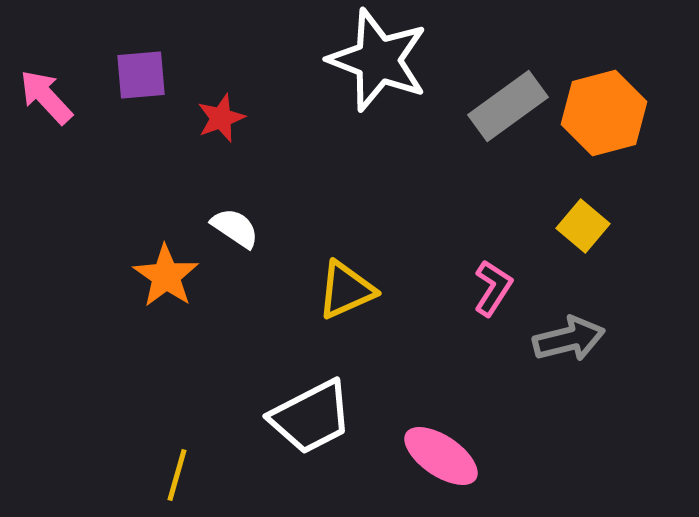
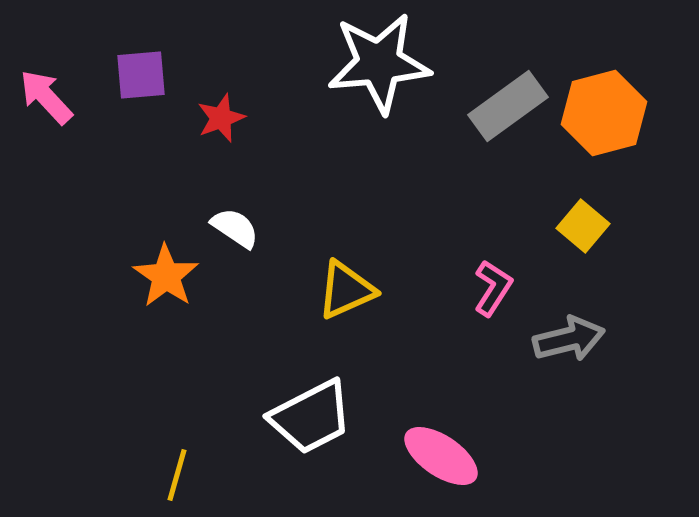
white star: moved 1 px right, 3 px down; rotated 26 degrees counterclockwise
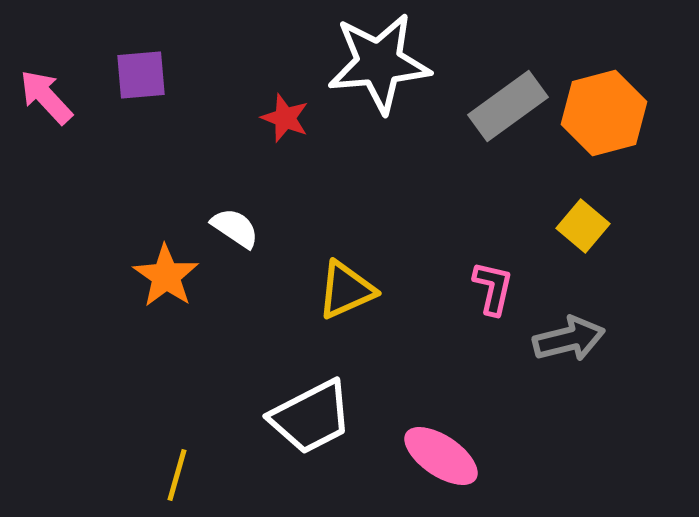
red star: moved 64 px right; rotated 30 degrees counterclockwise
pink L-shape: rotated 20 degrees counterclockwise
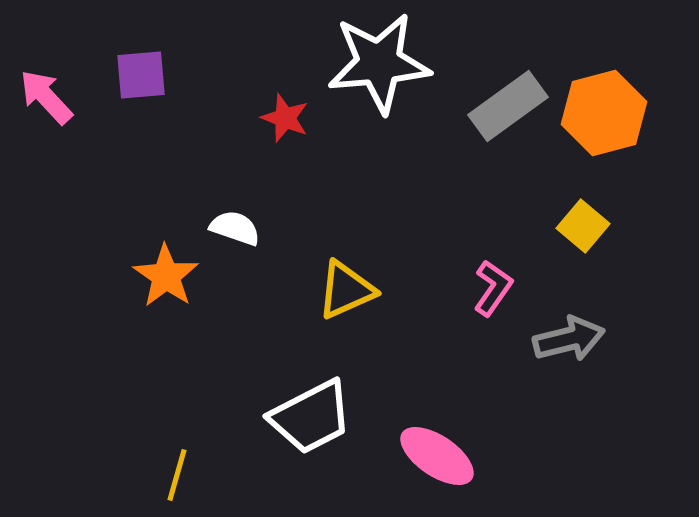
white semicircle: rotated 15 degrees counterclockwise
pink L-shape: rotated 22 degrees clockwise
pink ellipse: moved 4 px left
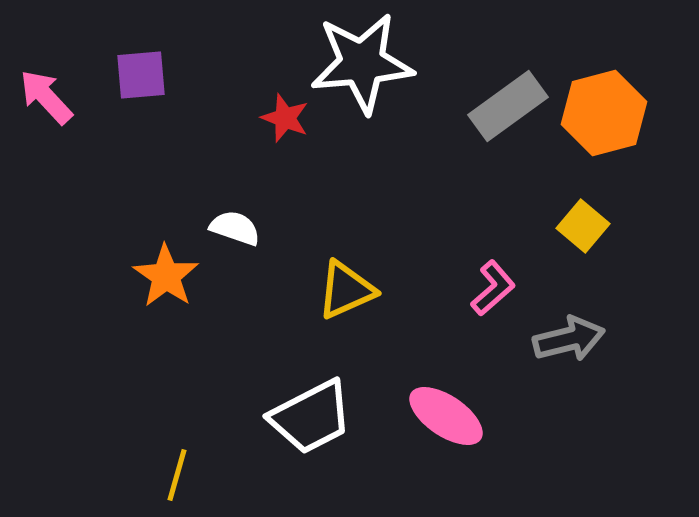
white star: moved 17 px left
pink L-shape: rotated 14 degrees clockwise
pink ellipse: moved 9 px right, 40 px up
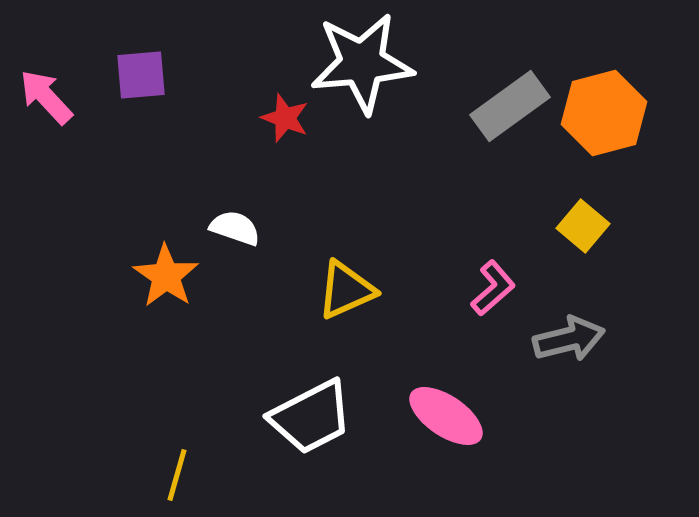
gray rectangle: moved 2 px right
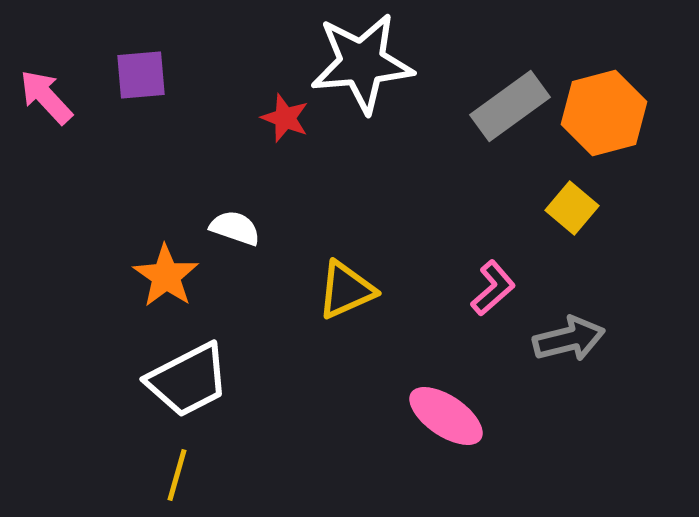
yellow square: moved 11 px left, 18 px up
white trapezoid: moved 123 px left, 37 px up
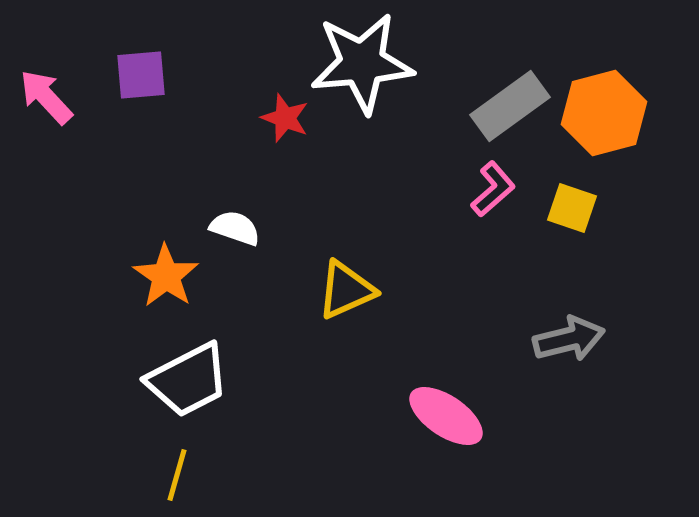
yellow square: rotated 21 degrees counterclockwise
pink L-shape: moved 99 px up
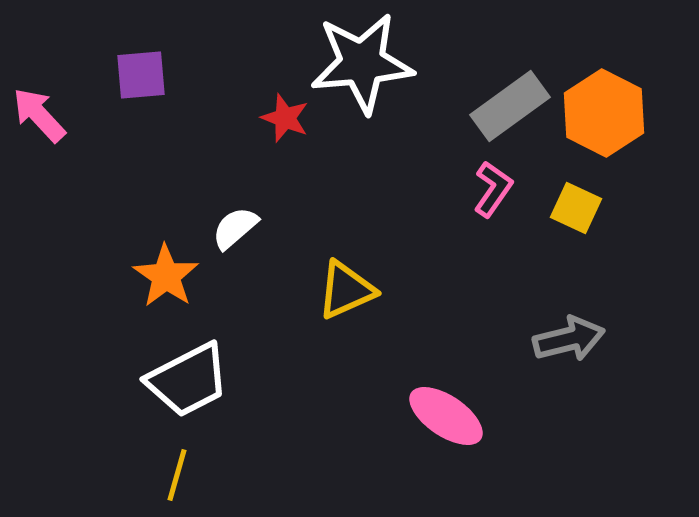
pink arrow: moved 7 px left, 18 px down
orange hexagon: rotated 18 degrees counterclockwise
pink L-shape: rotated 14 degrees counterclockwise
yellow square: moved 4 px right; rotated 6 degrees clockwise
white semicircle: rotated 60 degrees counterclockwise
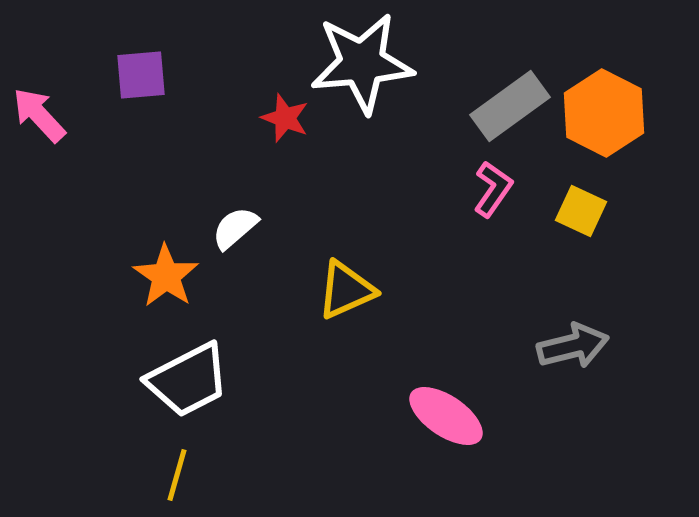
yellow square: moved 5 px right, 3 px down
gray arrow: moved 4 px right, 7 px down
